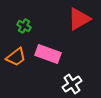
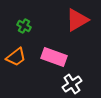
red triangle: moved 2 px left, 1 px down
pink rectangle: moved 6 px right, 3 px down
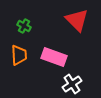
red triangle: rotated 45 degrees counterclockwise
orange trapezoid: moved 3 px right, 2 px up; rotated 55 degrees counterclockwise
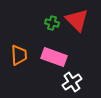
green cross: moved 28 px right, 3 px up; rotated 16 degrees counterclockwise
white cross: moved 2 px up
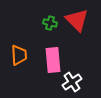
green cross: moved 2 px left
pink rectangle: moved 1 px left, 3 px down; rotated 65 degrees clockwise
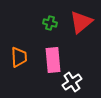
red triangle: moved 4 px right, 2 px down; rotated 35 degrees clockwise
orange trapezoid: moved 2 px down
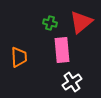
pink rectangle: moved 9 px right, 10 px up
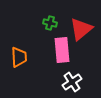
red triangle: moved 7 px down
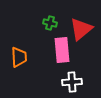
white cross: rotated 30 degrees clockwise
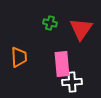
red triangle: rotated 15 degrees counterclockwise
pink rectangle: moved 14 px down
